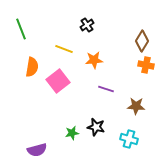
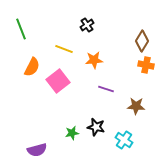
orange semicircle: rotated 18 degrees clockwise
cyan cross: moved 5 px left, 1 px down; rotated 18 degrees clockwise
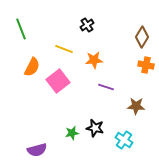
brown diamond: moved 4 px up
purple line: moved 2 px up
black star: moved 1 px left, 1 px down
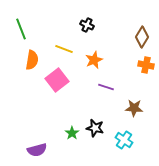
black cross: rotated 32 degrees counterclockwise
orange star: rotated 18 degrees counterclockwise
orange semicircle: moved 7 px up; rotated 18 degrees counterclockwise
pink square: moved 1 px left, 1 px up
brown star: moved 2 px left, 2 px down
green star: rotated 24 degrees counterclockwise
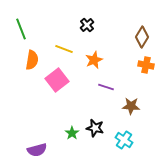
black cross: rotated 24 degrees clockwise
brown star: moved 3 px left, 2 px up
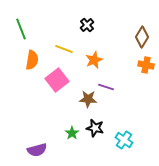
brown star: moved 43 px left, 7 px up
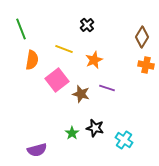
purple line: moved 1 px right, 1 px down
brown star: moved 7 px left, 5 px up; rotated 12 degrees clockwise
